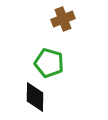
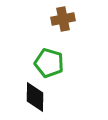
brown cross: rotated 10 degrees clockwise
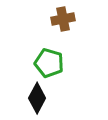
black diamond: moved 2 px right, 1 px down; rotated 28 degrees clockwise
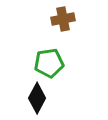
green pentagon: rotated 24 degrees counterclockwise
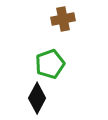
green pentagon: moved 1 px right, 1 px down; rotated 12 degrees counterclockwise
